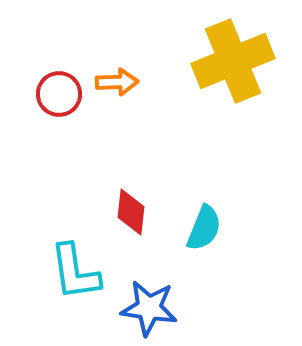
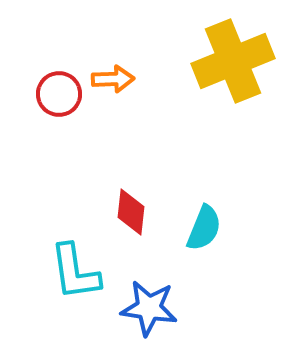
orange arrow: moved 4 px left, 3 px up
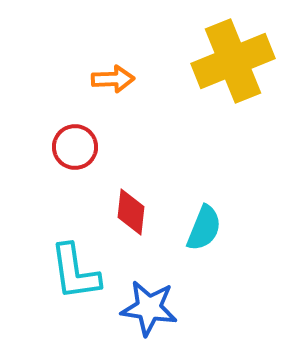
red circle: moved 16 px right, 53 px down
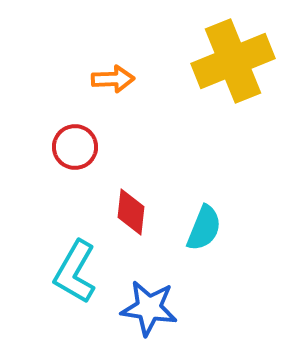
cyan L-shape: rotated 38 degrees clockwise
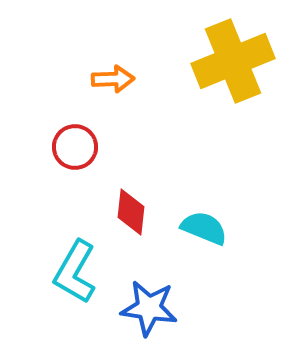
cyan semicircle: rotated 90 degrees counterclockwise
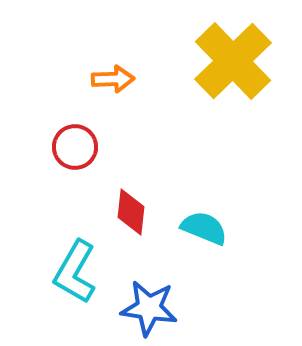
yellow cross: rotated 22 degrees counterclockwise
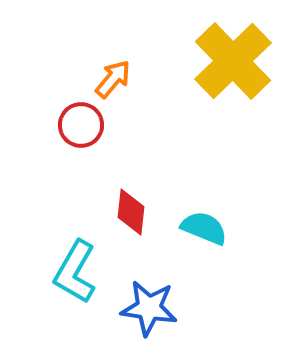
orange arrow: rotated 48 degrees counterclockwise
red circle: moved 6 px right, 22 px up
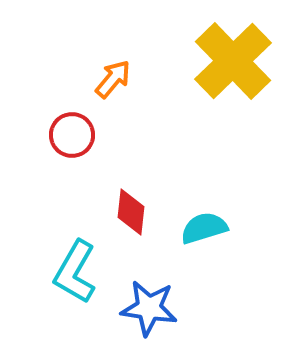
red circle: moved 9 px left, 10 px down
cyan semicircle: rotated 39 degrees counterclockwise
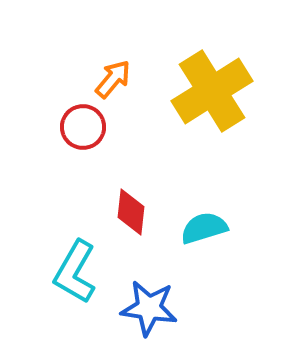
yellow cross: moved 21 px left, 30 px down; rotated 12 degrees clockwise
red circle: moved 11 px right, 8 px up
